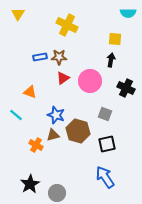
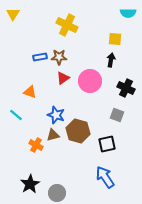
yellow triangle: moved 5 px left
gray square: moved 12 px right, 1 px down
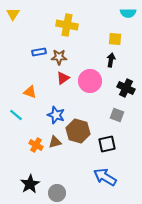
yellow cross: rotated 15 degrees counterclockwise
blue rectangle: moved 1 px left, 5 px up
brown triangle: moved 2 px right, 7 px down
blue arrow: rotated 25 degrees counterclockwise
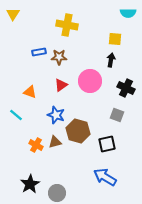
red triangle: moved 2 px left, 7 px down
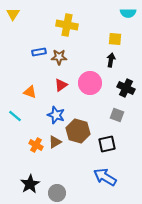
pink circle: moved 2 px down
cyan line: moved 1 px left, 1 px down
brown triangle: rotated 16 degrees counterclockwise
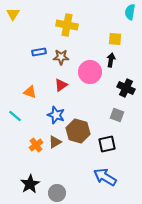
cyan semicircle: moved 2 px right, 1 px up; rotated 98 degrees clockwise
brown star: moved 2 px right
pink circle: moved 11 px up
orange cross: rotated 24 degrees clockwise
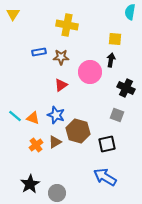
orange triangle: moved 3 px right, 26 px down
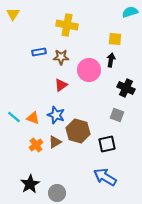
cyan semicircle: rotated 63 degrees clockwise
pink circle: moved 1 px left, 2 px up
cyan line: moved 1 px left, 1 px down
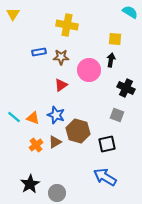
cyan semicircle: rotated 49 degrees clockwise
